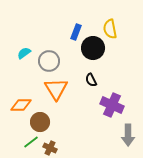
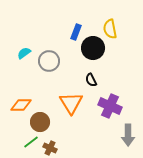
orange triangle: moved 15 px right, 14 px down
purple cross: moved 2 px left, 1 px down
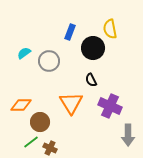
blue rectangle: moved 6 px left
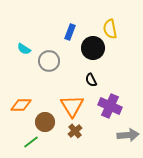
cyan semicircle: moved 4 px up; rotated 112 degrees counterclockwise
orange triangle: moved 1 px right, 3 px down
brown circle: moved 5 px right
gray arrow: rotated 95 degrees counterclockwise
brown cross: moved 25 px right, 17 px up; rotated 24 degrees clockwise
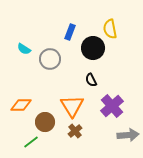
gray circle: moved 1 px right, 2 px up
purple cross: moved 2 px right; rotated 25 degrees clockwise
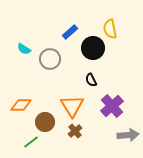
blue rectangle: rotated 28 degrees clockwise
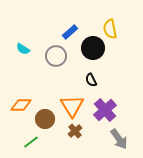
cyan semicircle: moved 1 px left
gray circle: moved 6 px right, 3 px up
purple cross: moved 7 px left, 4 px down
brown circle: moved 3 px up
gray arrow: moved 9 px left, 4 px down; rotated 60 degrees clockwise
